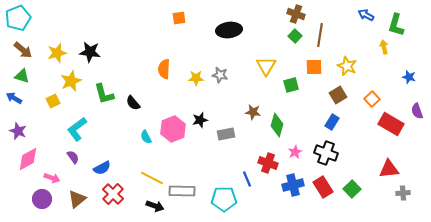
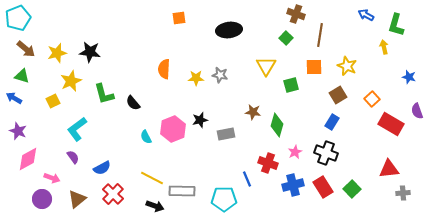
green square at (295, 36): moved 9 px left, 2 px down
brown arrow at (23, 50): moved 3 px right, 1 px up
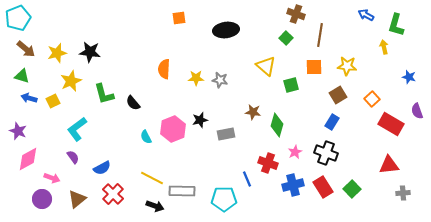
black ellipse at (229, 30): moved 3 px left
yellow triangle at (266, 66): rotated 20 degrees counterclockwise
yellow star at (347, 66): rotated 18 degrees counterclockwise
gray star at (220, 75): moved 5 px down
blue arrow at (14, 98): moved 15 px right; rotated 14 degrees counterclockwise
red triangle at (389, 169): moved 4 px up
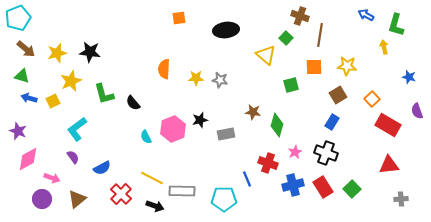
brown cross at (296, 14): moved 4 px right, 2 px down
yellow triangle at (266, 66): moved 11 px up
red rectangle at (391, 124): moved 3 px left, 1 px down
gray cross at (403, 193): moved 2 px left, 6 px down
red cross at (113, 194): moved 8 px right
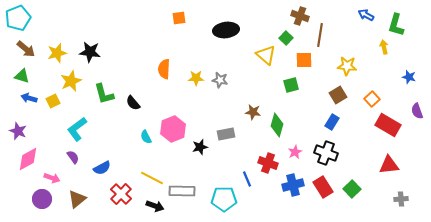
orange square at (314, 67): moved 10 px left, 7 px up
black star at (200, 120): moved 27 px down
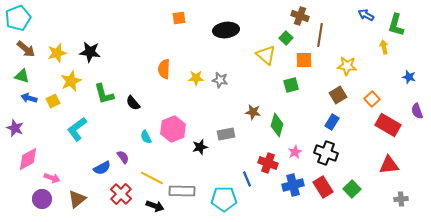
purple star at (18, 131): moved 3 px left, 3 px up
purple semicircle at (73, 157): moved 50 px right
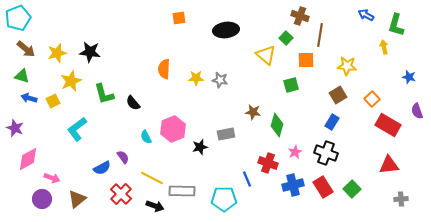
orange square at (304, 60): moved 2 px right
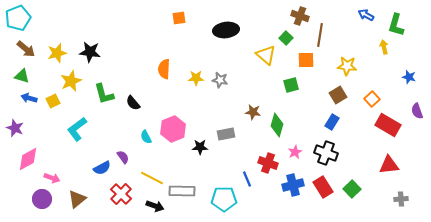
black star at (200, 147): rotated 14 degrees clockwise
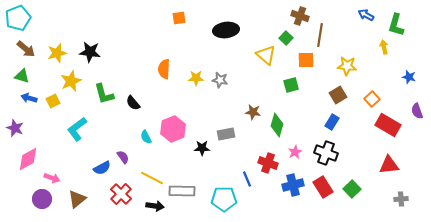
black star at (200, 147): moved 2 px right, 1 px down
black arrow at (155, 206): rotated 12 degrees counterclockwise
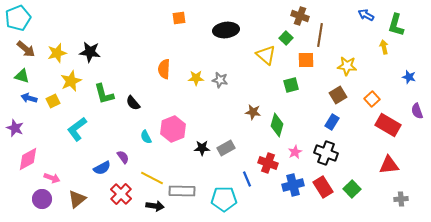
gray rectangle at (226, 134): moved 14 px down; rotated 18 degrees counterclockwise
